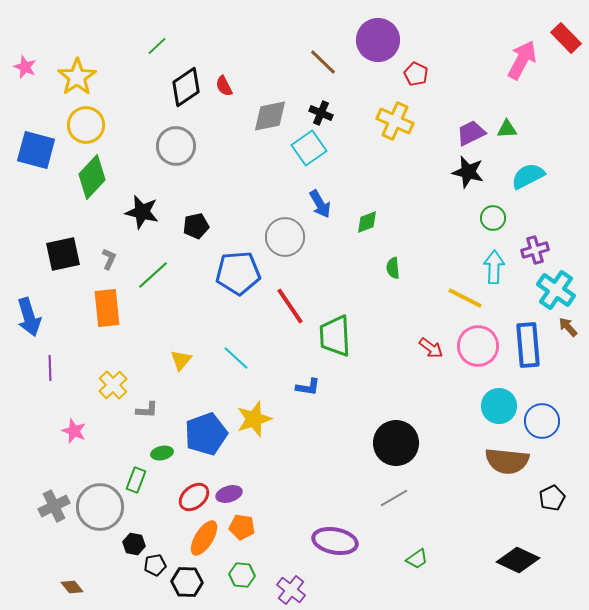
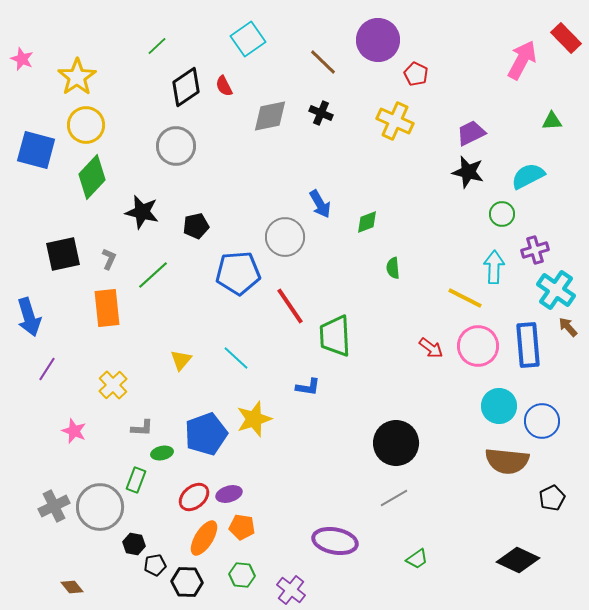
pink star at (25, 67): moved 3 px left, 8 px up
green triangle at (507, 129): moved 45 px right, 8 px up
cyan square at (309, 148): moved 61 px left, 109 px up
green circle at (493, 218): moved 9 px right, 4 px up
purple line at (50, 368): moved 3 px left, 1 px down; rotated 35 degrees clockwise
gray L-shape at (147, 410): moved 5 px left, 18 px down
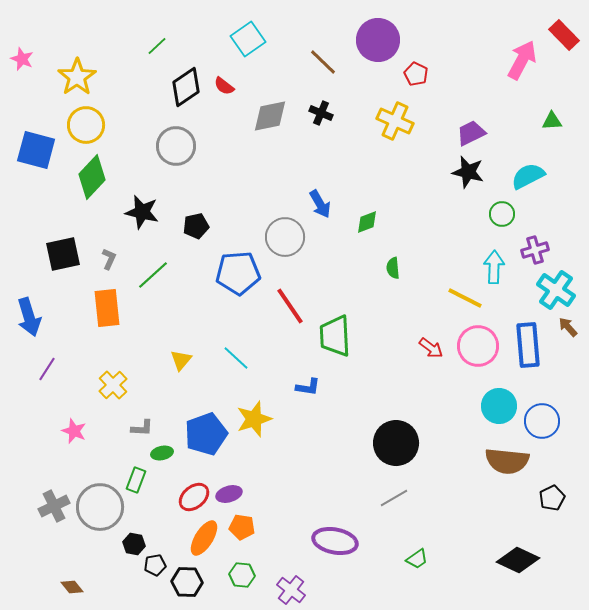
red rectangle at (566, 38): moved 2 px left, 3 px up
red semicircle at (224, 86): rotated 25 degrees counterclockwise
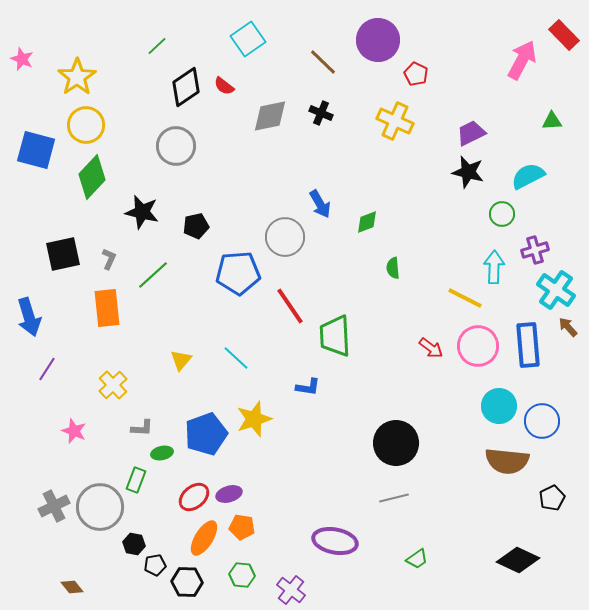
gray line at (394, 498): rotated 16 degrees clockwise
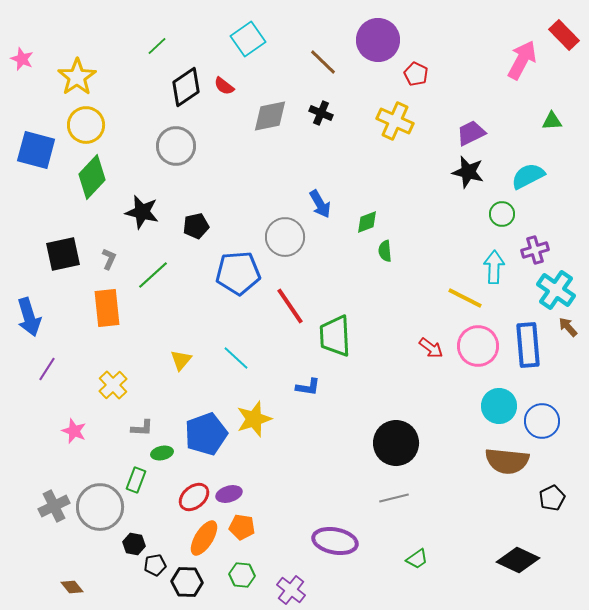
green semicircle at (393, 268): moved 8 px left, 17 px up
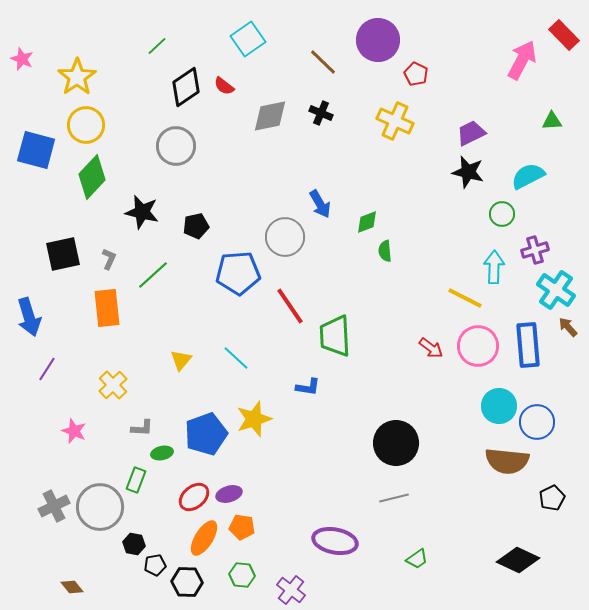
blue circle at (542, 421): moved 5 px left, 1 px down
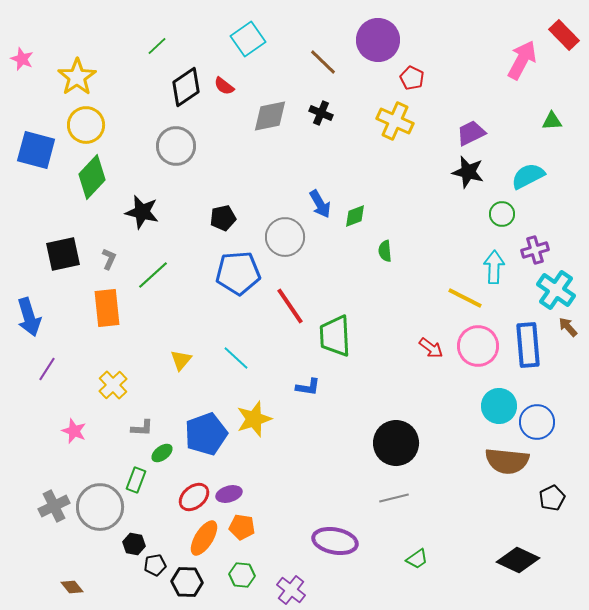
red pentagon at (416, 74): moved 4 px left, 4 px down
green diamond at (367, 222): moved 12 px left, 6 px up
black pentagon at (196, 226): moved 27 px right, 8 px up
green ellipse at (162, 453): rotated 25 degrees counterclockwise
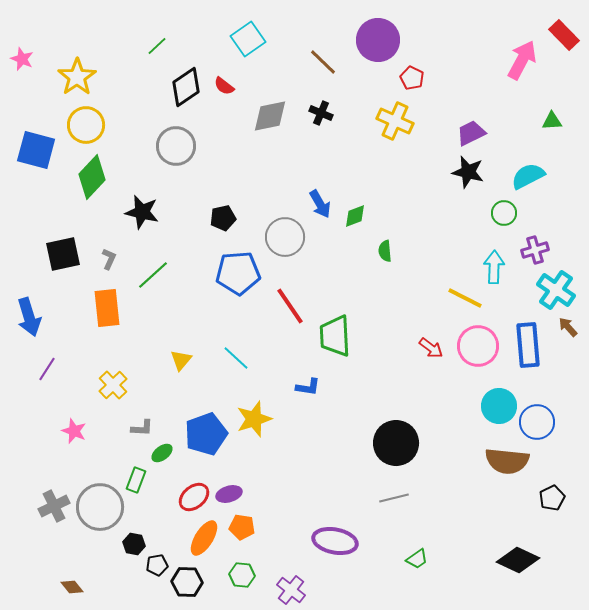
green circle at (502, 214): moved 2 px right, 1 px up
black pentagon at (155, 565): moved 2 px right
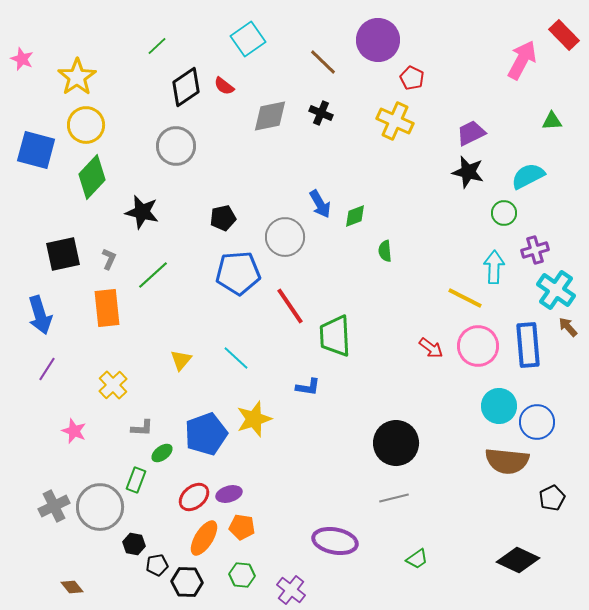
blue arrow at (29, 317): moved 11 px right, 2 px up
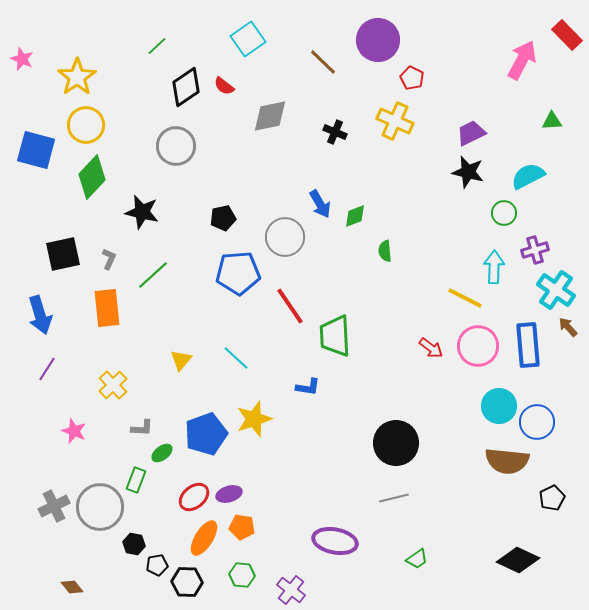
red rectangle at (564, 35): moved 3 px right
black cross at (321, 113): moved 14 px right, 19 px down
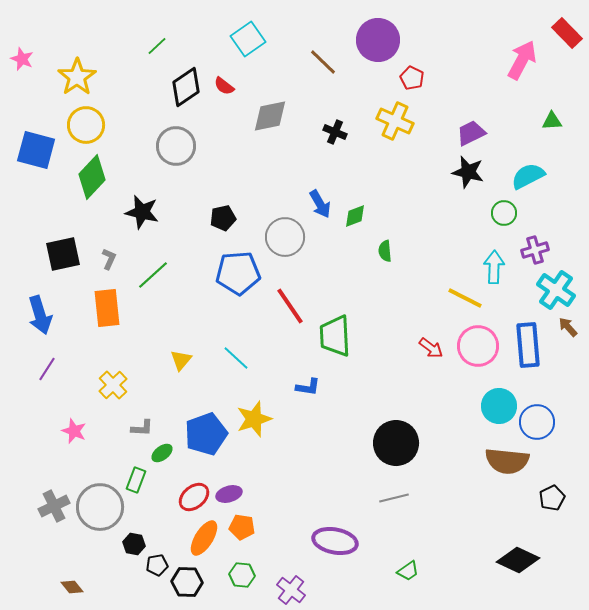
red rectangle at (567, 35): moved 2 px up
green trapezoid at (417, 559): moved 9 px left, 12 px down
